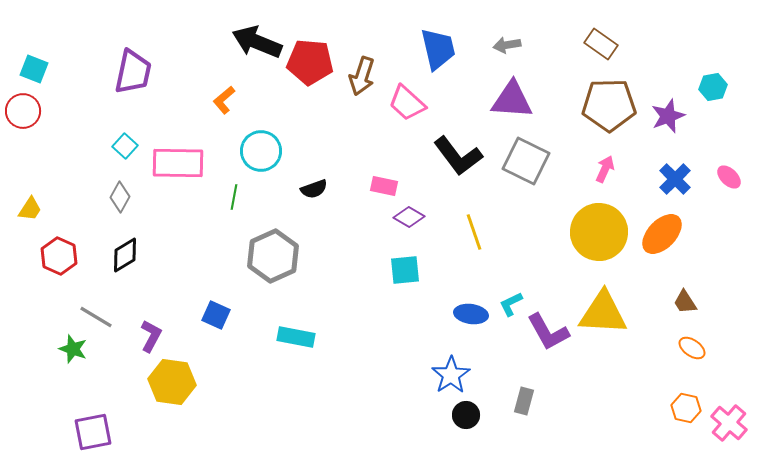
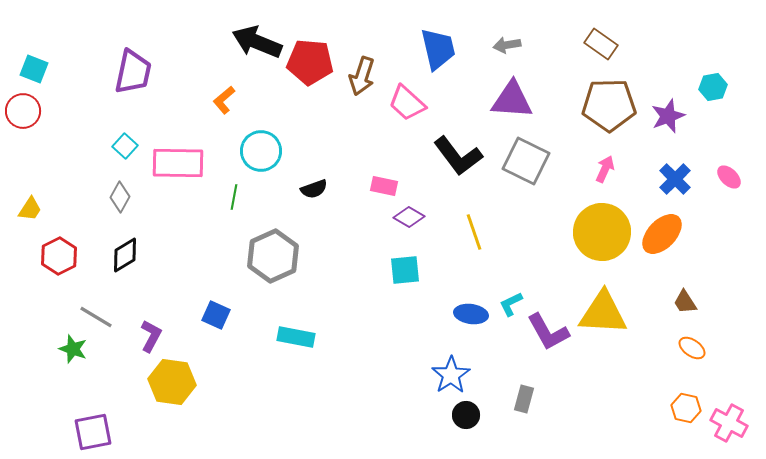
yellow circle at (599, 232): moved 3 px right
red hexagon at (59, 256): rotated 9 degrees clockwise
gray rectangle at (524, 401): moved 2 px up
pink cross at (729, 423): rotated 12 degrees counterclockwise
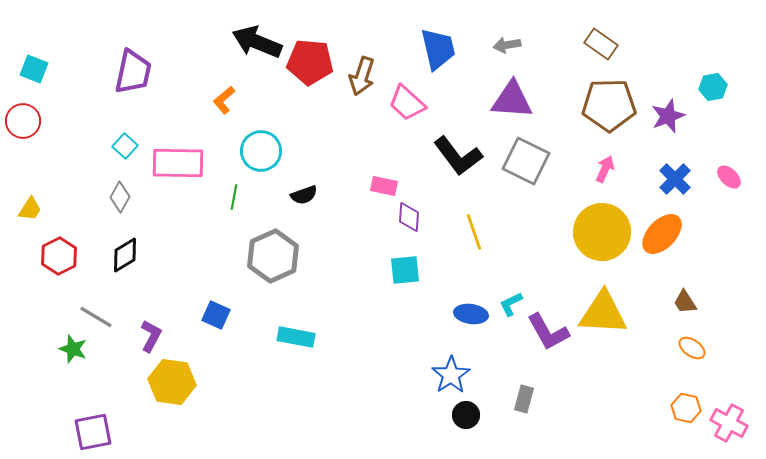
red circle at (23, 111): moved 10 px down
black semicircle at (314, 189): moved 10 px left, 6 px down
purple diamond at (409, 217): rotated 64 degrees clockwise
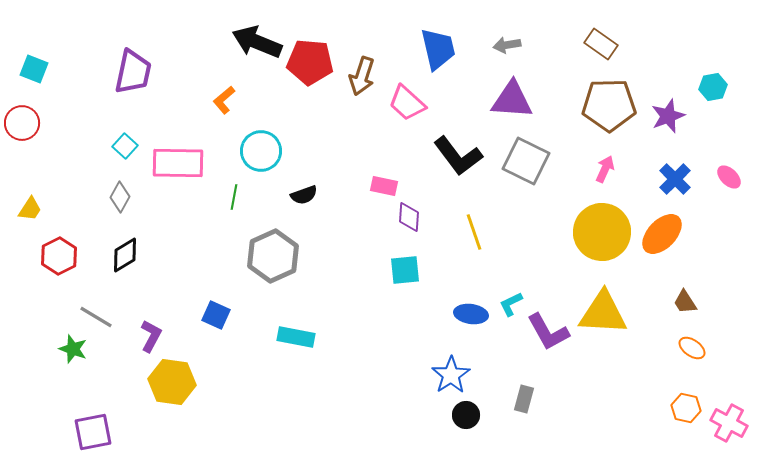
red circle at (23, 121): moved 1 px left, 2 px down
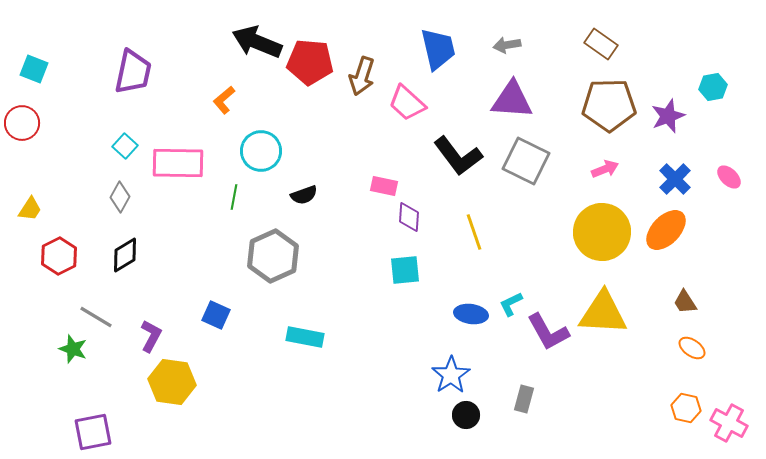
pink arrow at (605, 169): rotated 44 degrees clockwise
orange ellipse at (662, 234): moved 4 px right, 4 px up
cyan rectangle at (296, 337): moved 9 px right
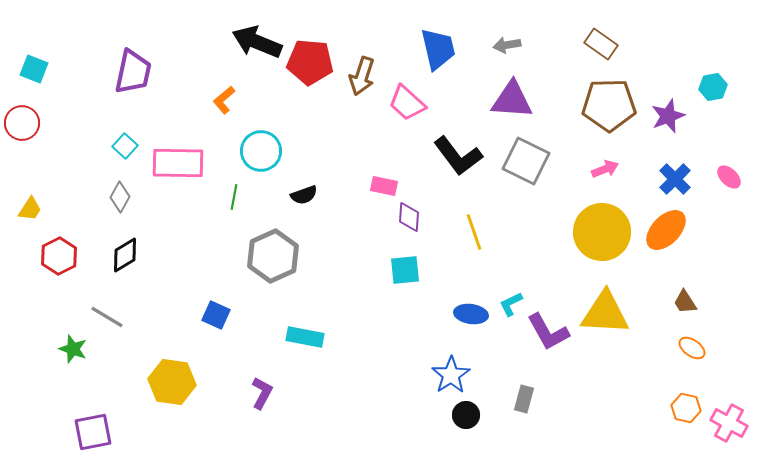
yellow triangle at (603, 313): moved 2 px right
gray line at (96, 317): moved 11 px right
purple L-shape at (151, 336): moved 111 px right, 57 px down
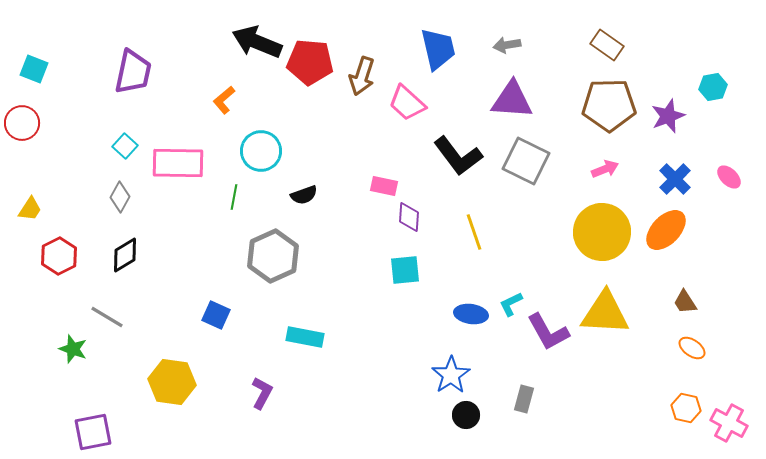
brown rectangle at (601, 44): moved 6 px right, 1 px down
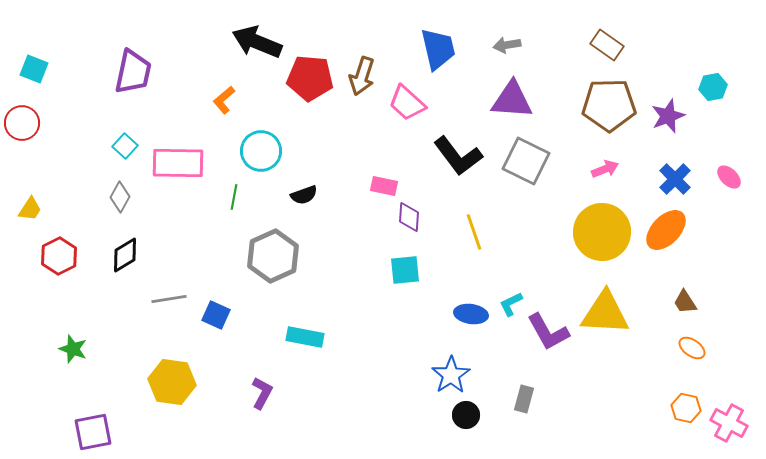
red pentagon at (310, 62): moved 16 px down
gray line at (107, 317): moved 62 px right, 18 px up; rotated 40 degrees counterclockwise
